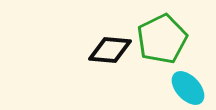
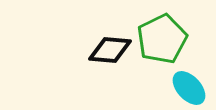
cyan ellipse: moved 1 px right
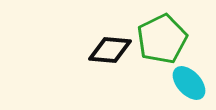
cyan ellipse: moved 5 px up
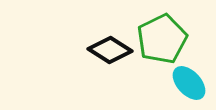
black diamond: rotated 27 degrees clockwise
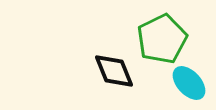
black diamond: moved 4 px right, 21 px down; rotated 36 degrees clockwise
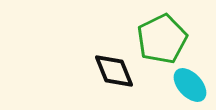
cyan ellipse: moved 1 px right, 2 px down
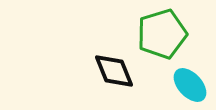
green pentagon: moved 5 px up; rotated 9 degrees clockwise
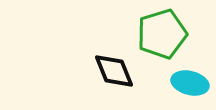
cyan ellipse: moved 2 px up; rotated 33 degrees counterclockwise
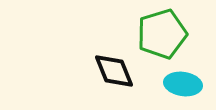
cyan ellipse: moved 7 px left, 1 px down; rotated 6 degrees counterclockwise
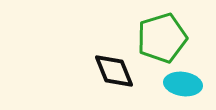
green pentagon: moved 4 px down
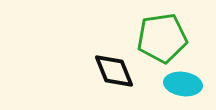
green pentagon: rotated 9 degrees clockwise
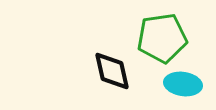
black diamond: moved 2 px left; rotated 9 degrees clockwise
